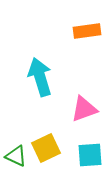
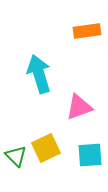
cyan arrow: moved 1 px left, 3 px up
pink triangle: moved 5 px left, 2 px up
green triangle: rotated 20 degrees clockwise
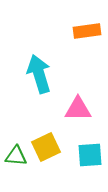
pink triangle: moved 1 px left, 2 px down; rotated 20 degrees clockwise
yellow square: moved 1 px up
green triangle: rotated 40 degrees counterclockwise
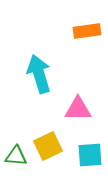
yellow square: moved 2 px right, 1 px up
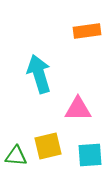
yellow square: rotated 12 degrees clockwise
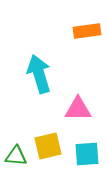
cyan square: moved 3 px left, 1 px up
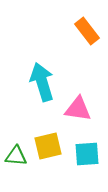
orange rectangle: rotated 60 degrees clockwise
cyan arrow: moved 3 px right, 8 px down
pink triangle: rotated 8 degrees clockwise
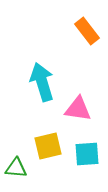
green triangle: moved 12 px down
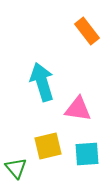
green triangle: rotated 45 degrees clockwise
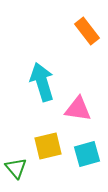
cyan square: rotated 12 degrees counterclockwise
